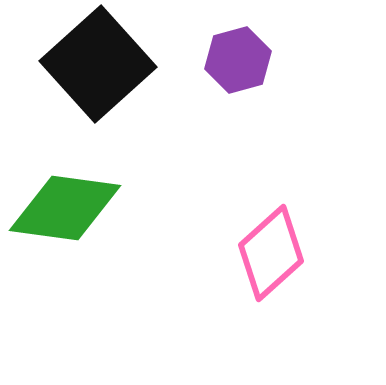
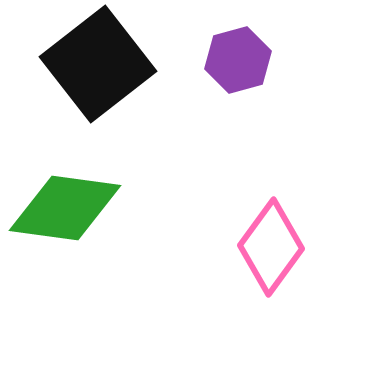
black square: rotated 4 degrees clockwise
pink diamond: moved 6 px up; rotated 12 degrees counterclockwise
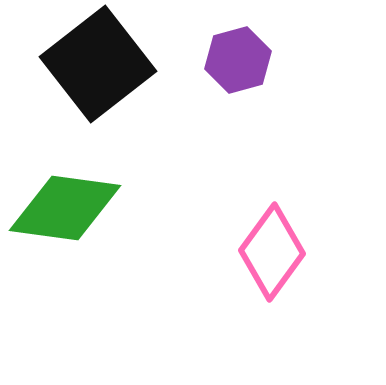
pink diamond: moved 1 px right, 5 px down
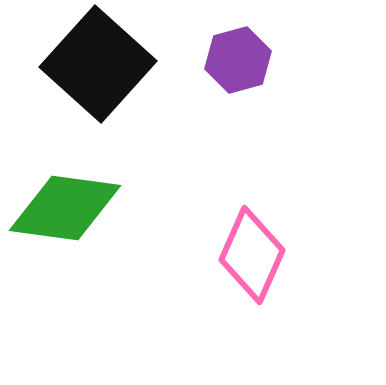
black square: rotated 10 degrees counterclockwise
pink diamond: moved 20 px left, 3 px down; rotated 12 degrees counterclockwise
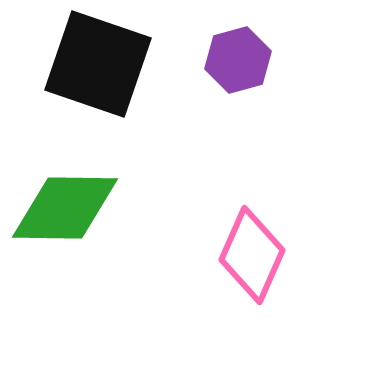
black square: rotated 23 degrees counterclockwise
green diamond: rotated 7 degrees counterclockwise
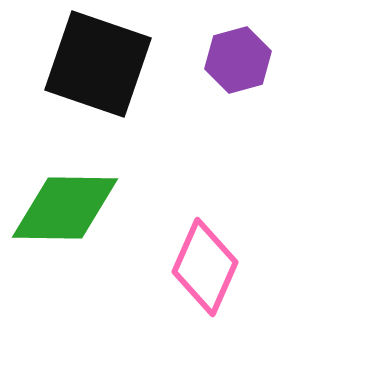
pink diamond: moved 47 px left, 12 px down
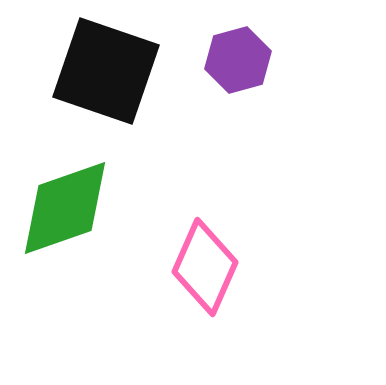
black square: moved 8 px right, 7 px down
green diamond: rotated 20 degrees counterclockwise
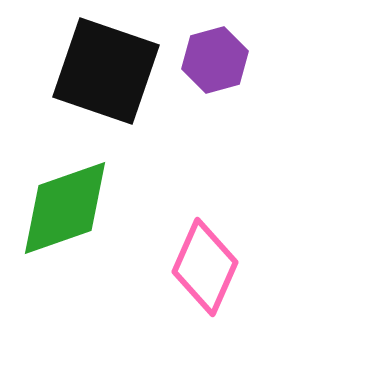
purple hexagon: moved 23 px left
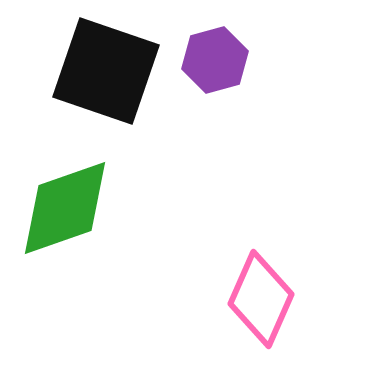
pink diamond: moved 56 px right, 32 px down
